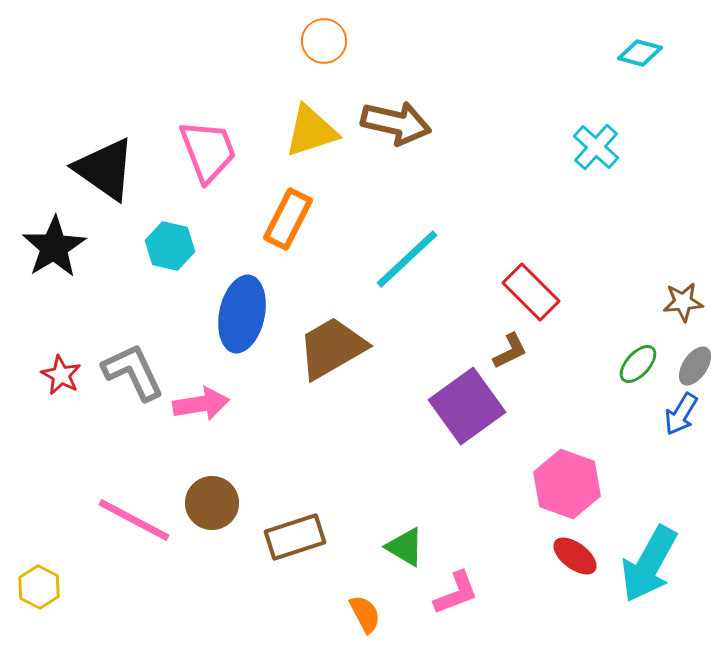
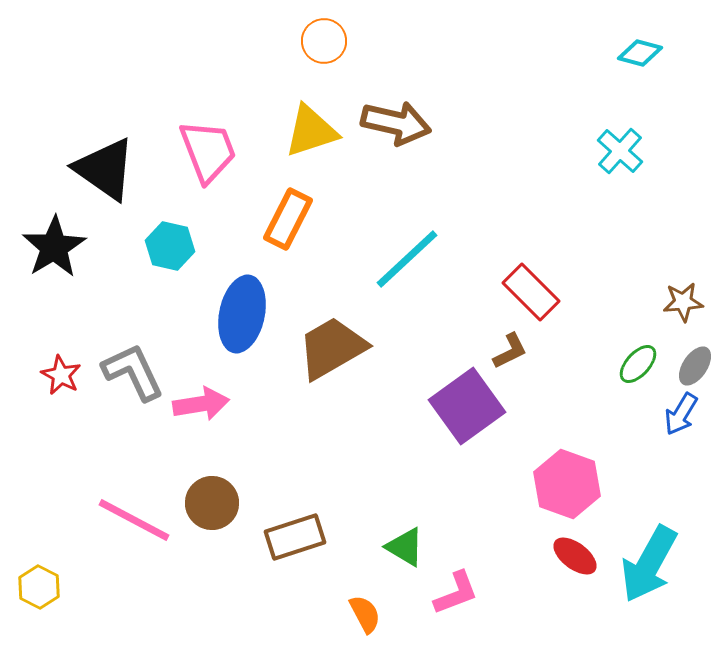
cyan cross: moved 24 px right, 4 px down
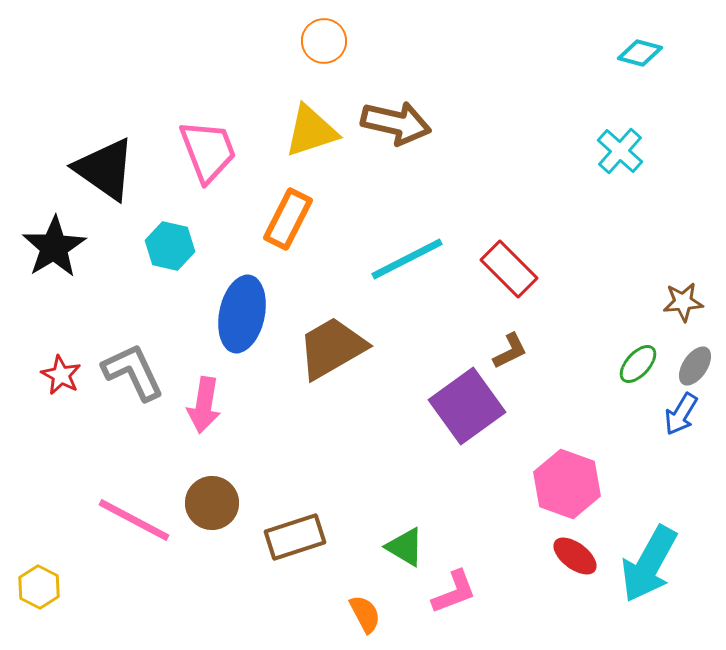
cyan line: rotated 16 degrees clockwise
red rectangle: moved 22 px left, 23 px up
pink arrow: moved 3 px right, 1 px down; rotated 108 degrees clockwise
pink L-shape: moved 2 px left, 1 px up
